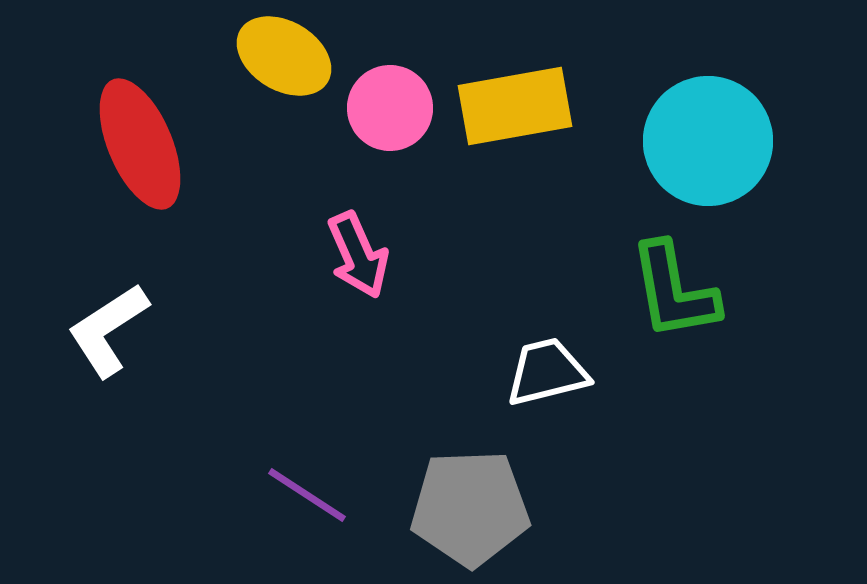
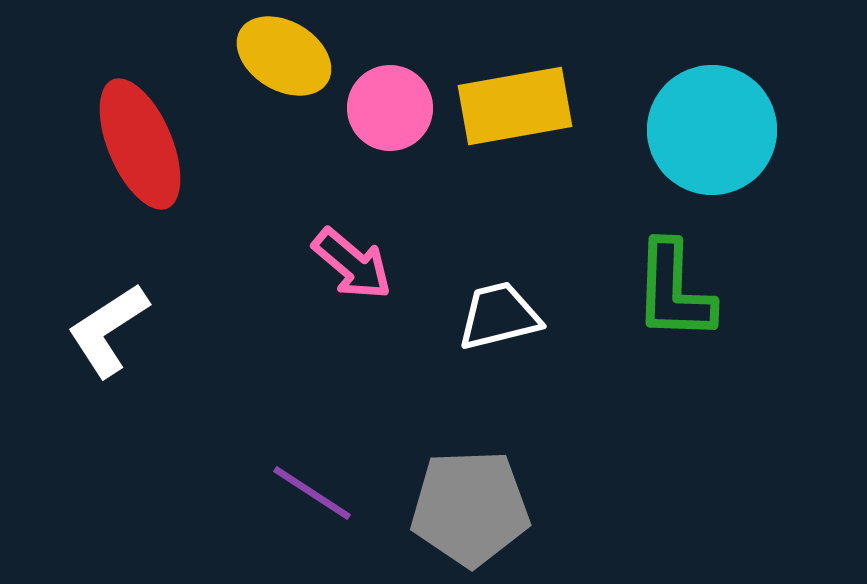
cyan circle: moved 4 px right, 11 px up
pink arrow: moved 6 px left, 9 px down; rotated 26 degrees counterclockwise
green L-shape: rotated 12 degrees clockwise
white trapezoid: moved 48 px left, 56 px up
purple line: moved 5 px right, 2 px up
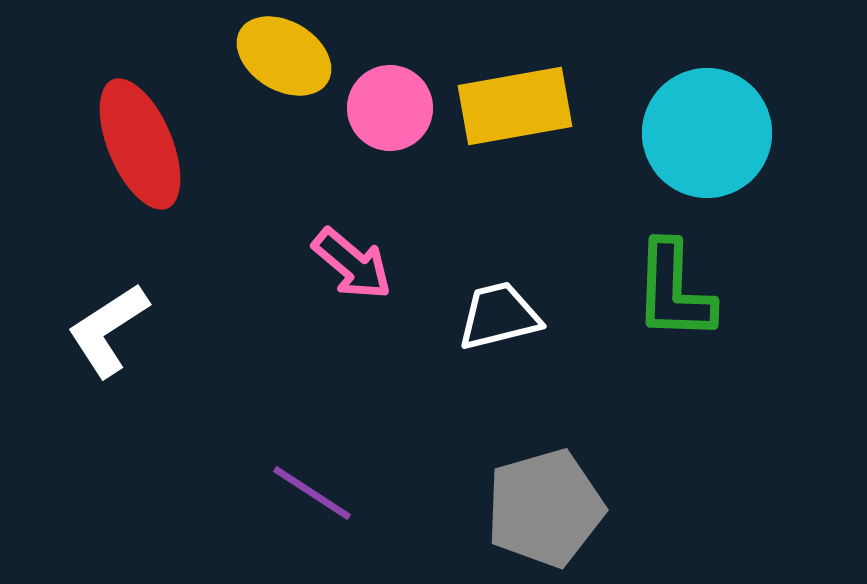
cyan circle: moved 5 px left, 3 px down
gray pentagon: moved 75 px right; rotated 14 degrees counterclockwise
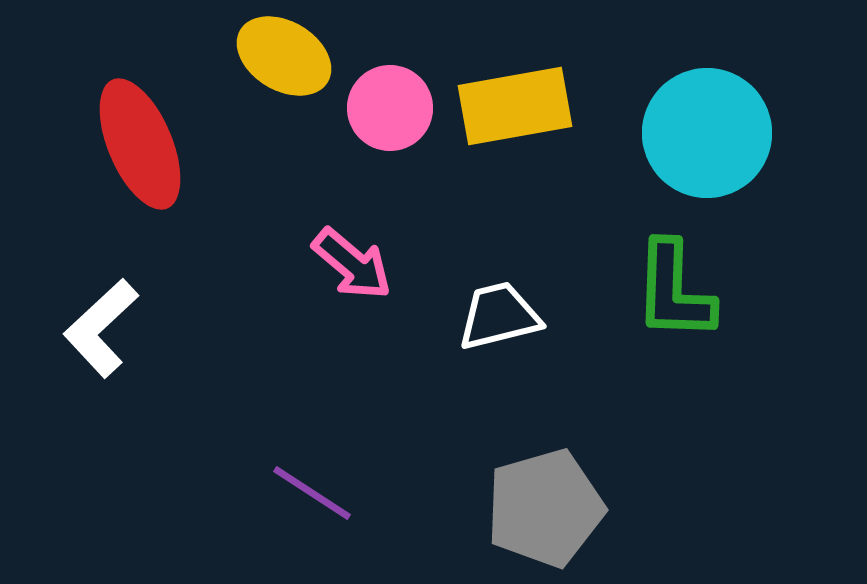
white L-shape: moved 7 px left, 2 px up; rotated 10 degrees counterclockwise
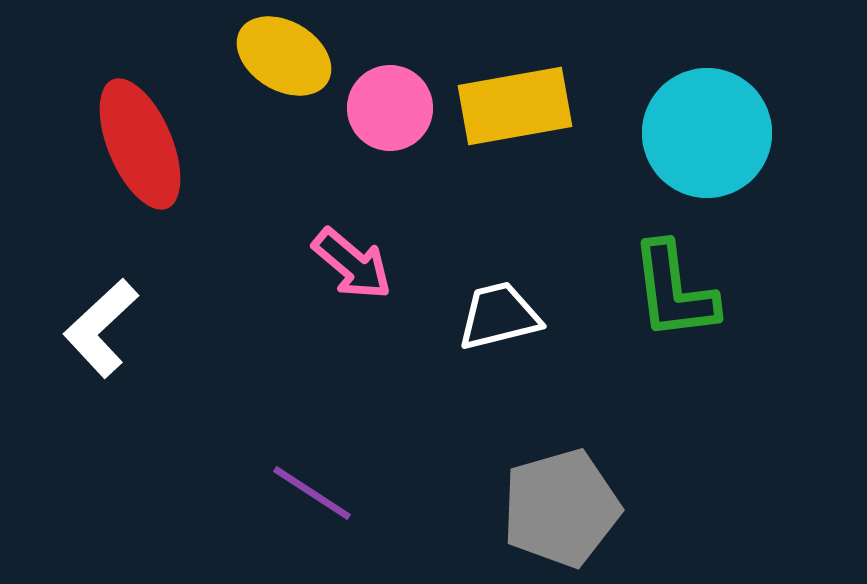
green L-shape: rotated 9 degrees counterclockwise
gray pentagon: moved 16 px right
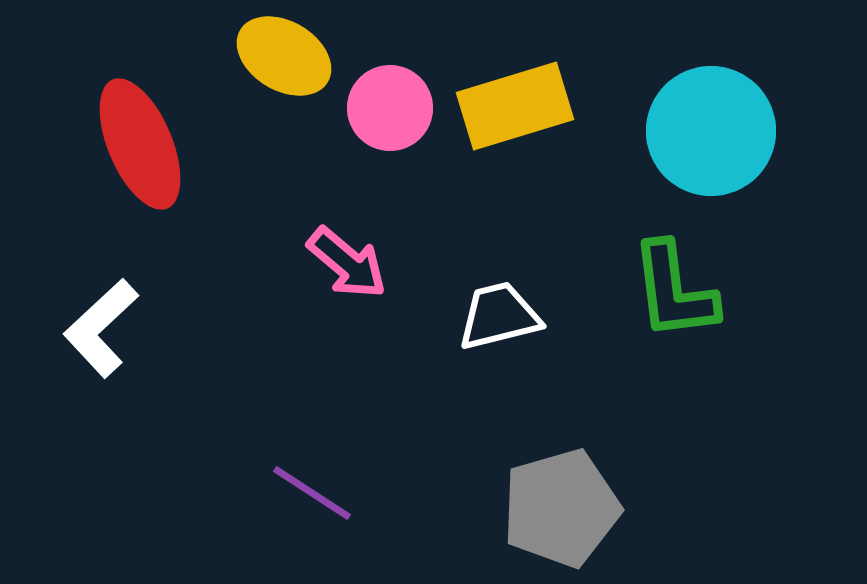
yellow rectangle: rotated 7 degrees counterclockwise
cyan circle: moved 4 px right, 2 px up
pink arrow: moved 5 px left, 1 px up
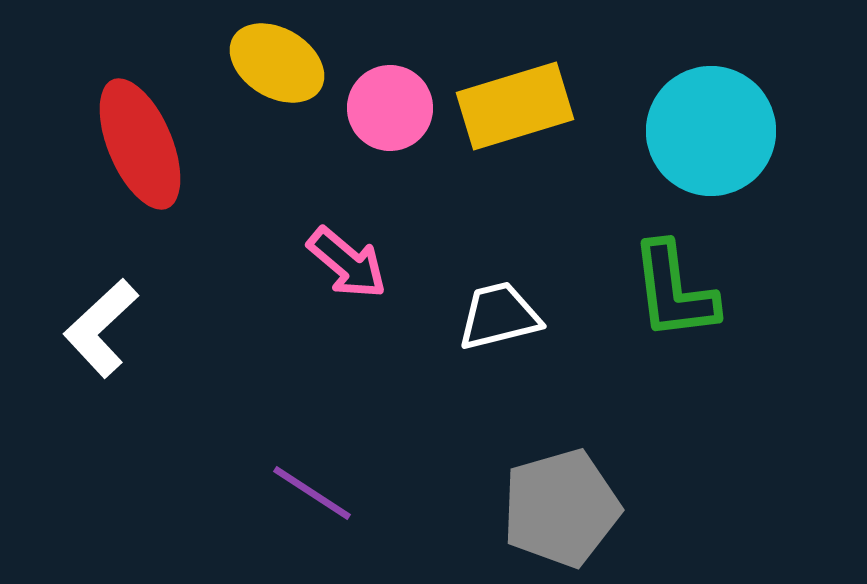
yellow ellipse: moved 7 px left, 7 px down
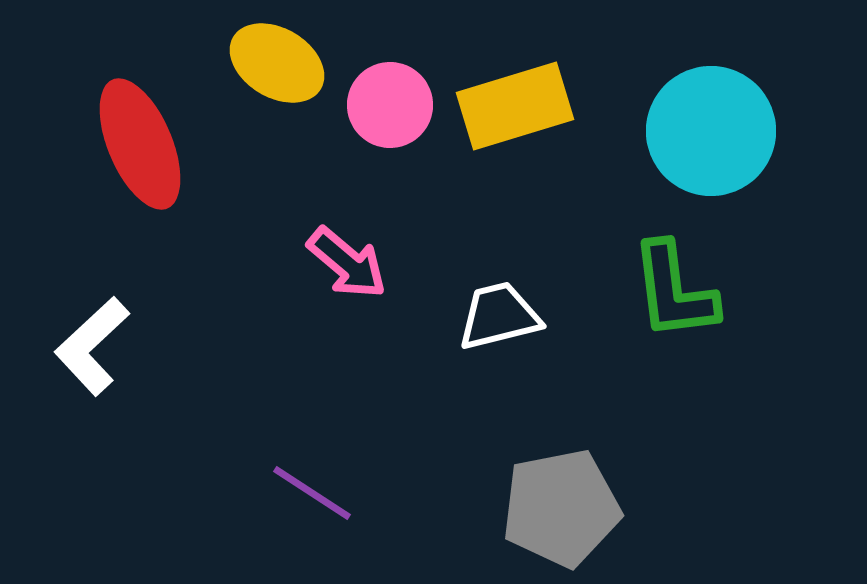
pink circle: moved 3 px up
white L-shape: moved 9 px left, 18 px down
gray pentagon: rotated 5 degrees clockwise
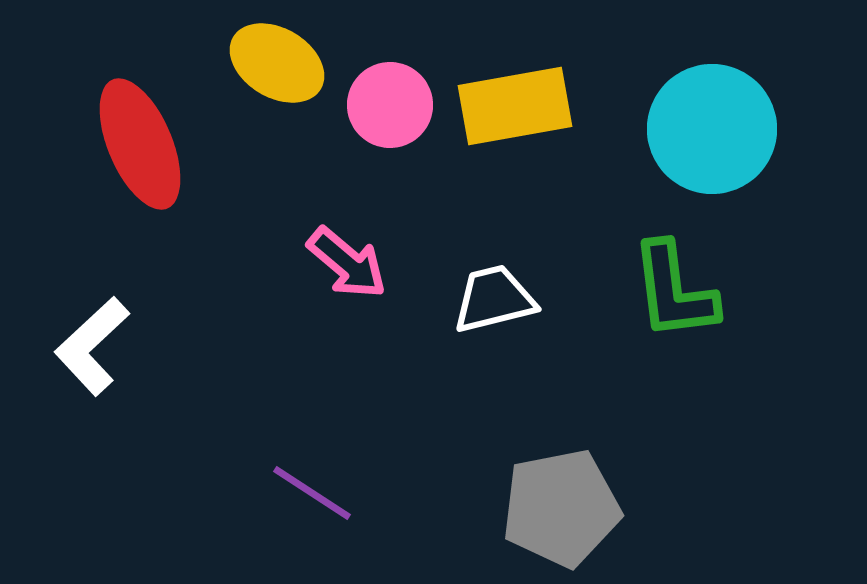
yellow rectangle: rotated 7 degrees clockwise
cyan circle: moved 1 px right, 2 px up
white trapezoid: moved 5 px left, 17 px up
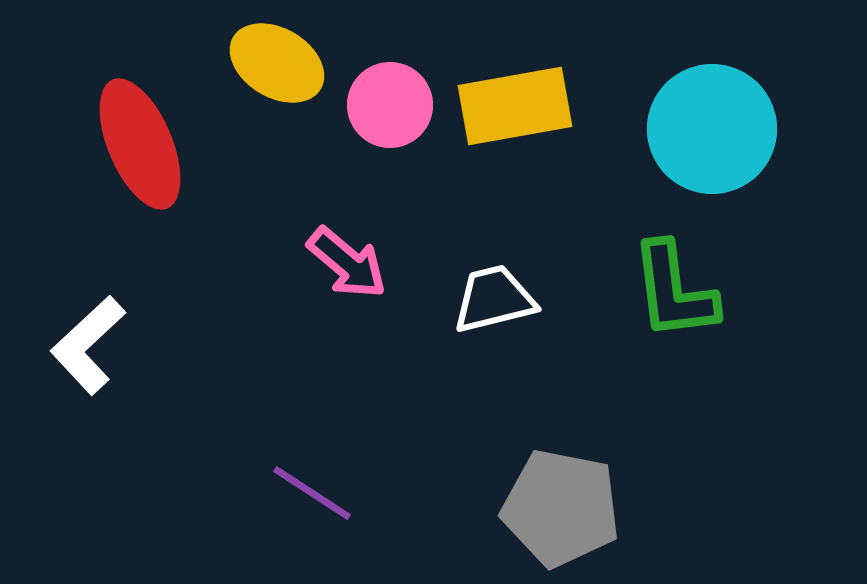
white L-shape: moved 4 px left, 1 px up
gray pentagon: rotated 22 degrees clockwise
